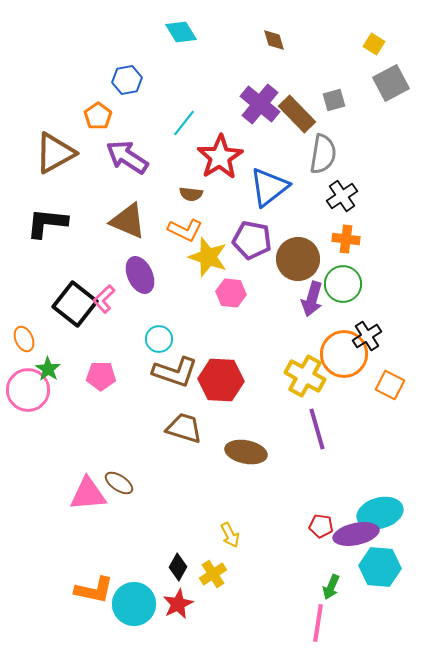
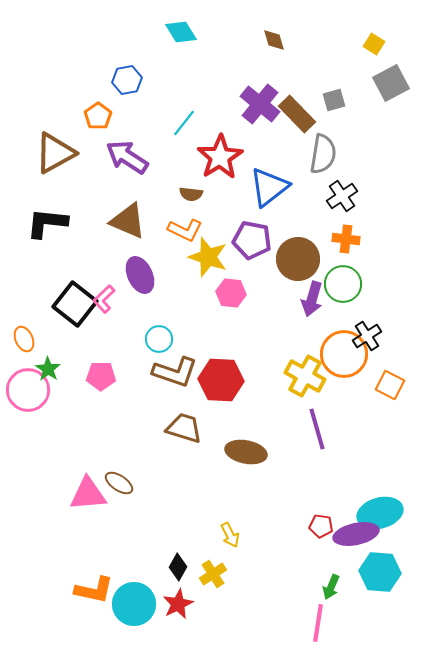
cyan hexagon at (380, 567): moved 5 px down
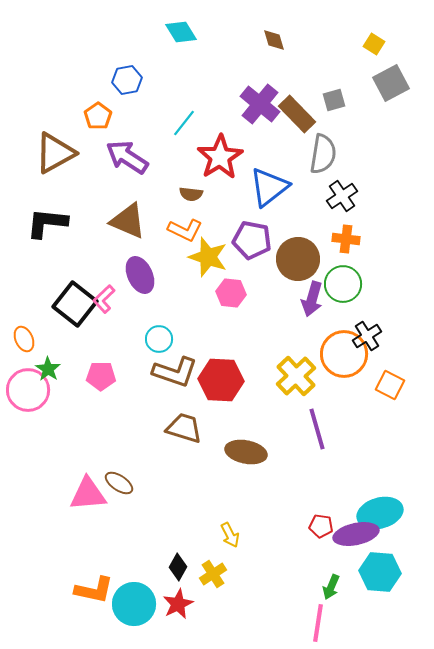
yellow cross at (305, 376): moved 9 px left; rotated 18 degrees clockwise
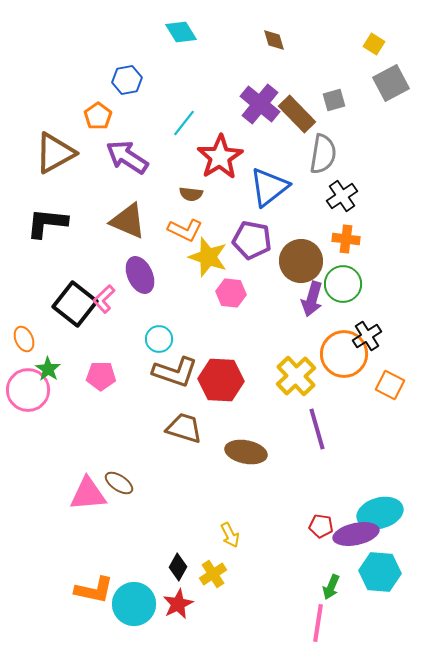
brown circle at (298, 259): moved 3 px right, 2 px down
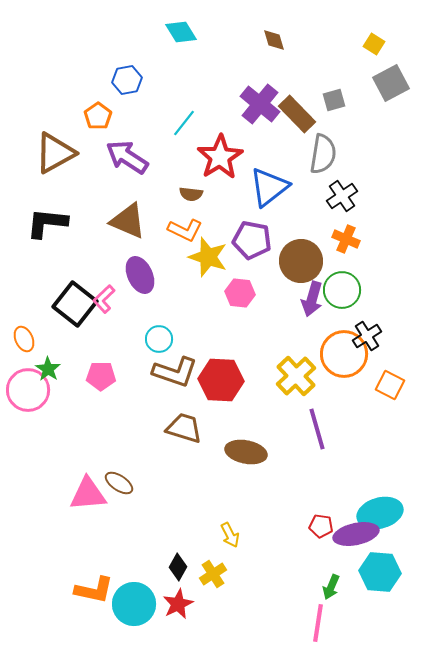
orange cross at (346, 239): rotated 16 degrees clockwise
green circle at (343, 284): moved 1 px left, 6 px down
pink hexagon at (231, 293): moved 9 px right
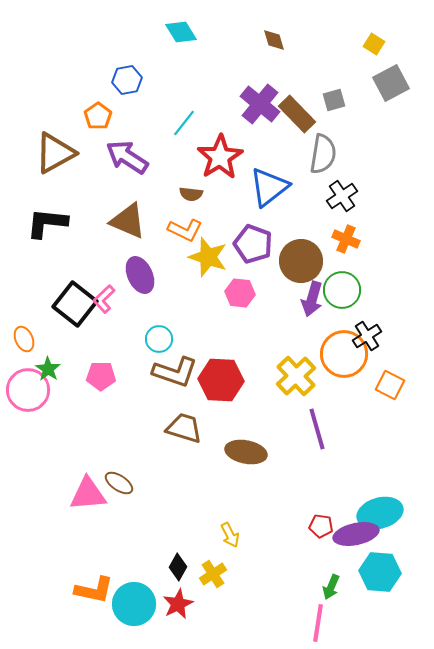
purple pentagon at (252, 240): moved 1 px right, 4 px down; rotated 9 degrees clockwise
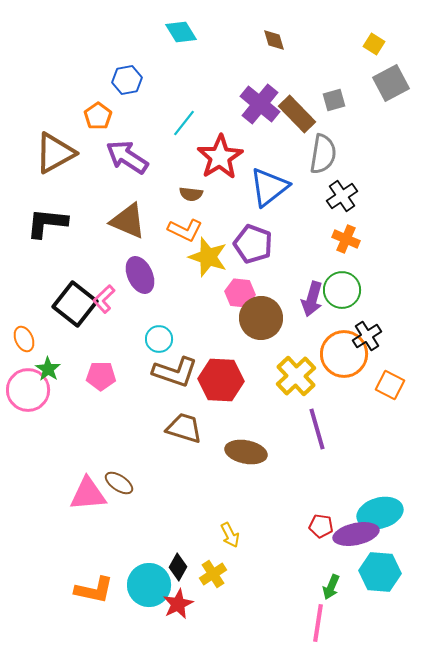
brown circle at (301, 261): moved 40 px left, 57 px down
cyan circle at (134, 604): moved 15 px right, 19 px up
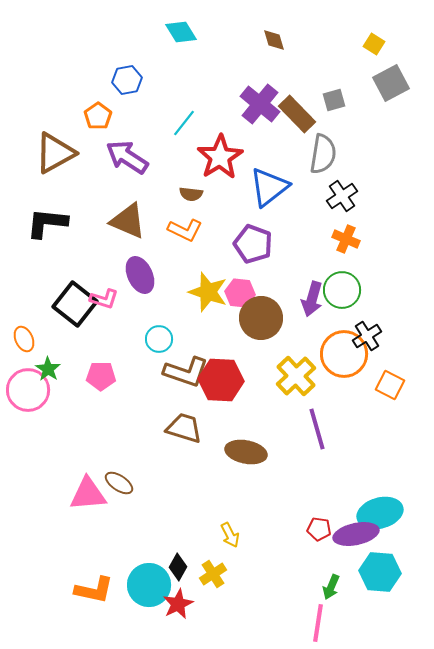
yellow star at (208, 257): moved 35 px down
pink L-shape at (104, 299): rotated 120 degrees counterclockwise
brown L-shape at (175, 372): moved 11 px right
red pentagon at (321, 526): moved 2 px left, 3 px down
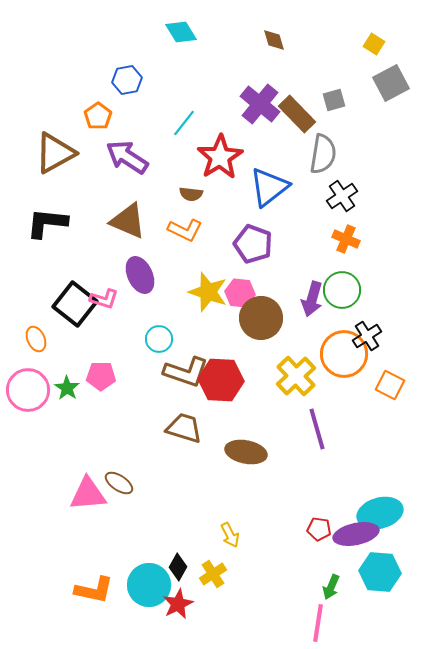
orange ellipse at (24, 339): moved 12 px right
green star at (48, 369): moved 19 px right, 19 px down
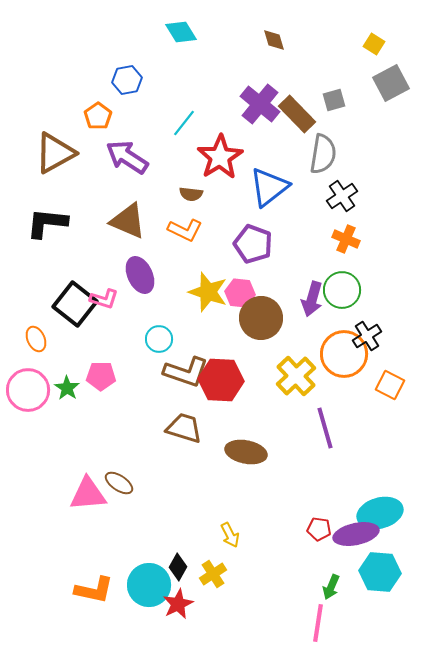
purple line at (317, 429): moved 8 px right, 1 px up
